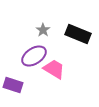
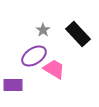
black rectangle: rotated 25 degrees clockwise
purple rectangle: rotated 18 degrees counterclockwise
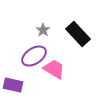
purple rectangle: rotated 12 degrees clockwise
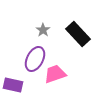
purple ellipse: moved 1 px right, 3 px down; rotated 30 degrees counterclockwise
pink trapezoid: moved 1 px right, 5 px down; rotated 50 degrees counterclockwise
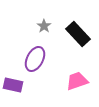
gray star: moved 1 px right, 4 px up
pink trapezoid: moved 22 px right, 7 px down
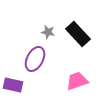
gray star: moved 4 px right, 6 px down; rotated 24 degrees counterclockwise
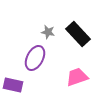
purple ellipse: moved 1 px up
pink trapezoid: moved 4 px up
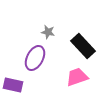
black rectangle: moved 5 px right, 12 px down
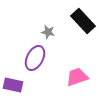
black rectangle: moved 25 px up
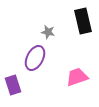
black rectangle: rotated 30 degrees clockwise
purple rectangle: rotated 60 degrees clockwise
